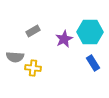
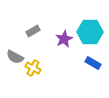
gray semicircle: rotated 24 degrees clockwise
blue rectangle: rotated 28 degrees counterclockwise
yellow cross: rotated 21 degrees clockwise
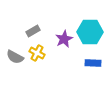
blue rectangle: rotated 28 degrees counterclockwise
yellow cross: moved 4 px right, 15 px up
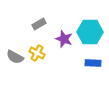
gray rectangle: moved 6 px right, 7 px up
purple star: rotated 24 degrees counterclockwise
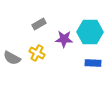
purple star: rotated 18 degrees counterclockwise
gray semicircle: moved 3 px left, 1 px down
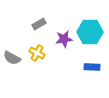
purple star: rotated 12 degrees counterclockwise
blue rectangle: moved 1 px left, 4 px down
